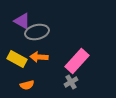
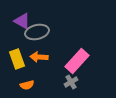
yellow rectangle: rotated 42 degrees clockwise
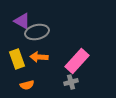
gray cross: rotated 16 degrees clockwise
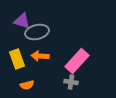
purple triangle: rotated 12 degrees counterclockwise
orange arrow: moved 1 px right, 1 px up
gray cross: rotated 24 degrees clockwise
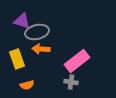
orange arrow: moved 1 px right, 7 px up
pink rectangle: rotated 10 degrees clockwise
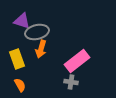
orange arrow: rotated 78 degrees counterclockwise
orange semicircle: moved 7 px left; rotated 104 degrees counterclockwise
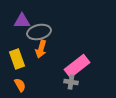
purple triangle: rotated 18 degrees counterclockwise
gray ellipse: moved 2 px right
pink rectangle: moved 5 px down
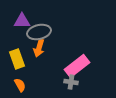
orange arrow: moved 2 px left, 1 px up
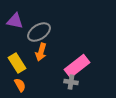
purple triangle: moved 7 px left; rotated 12 degrees clockwise
gray ellipse: rotated 20 degrees counterclockwise
orange arrow: moved 2 px right, 4 px down
yellow rectangle: moved 4 px down; rotated 12 degrees counterclockwise
